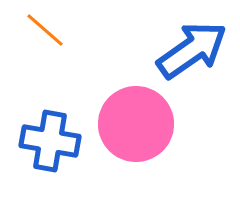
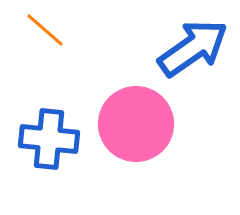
blue arrow: moved 1 px right, 2 px up
blue cross: moved 1 px left, 2 px up; rotated 4 degrees counterclockwise
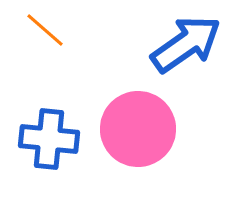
blue arrow: moved 7 px left, 4 px up
pink circle: moved 2 px right, 5 px down
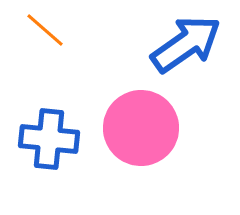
pink circle: moved 3 px right, 1 px up
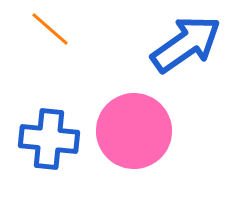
orange line: moved 5 px right, 1 px up
pink circle: moved 7 px left, 3 px down
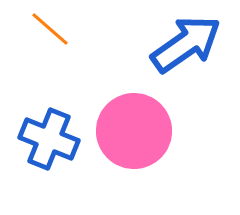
blue cross: rotated 16 degrees clockwise
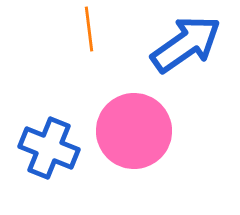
orange line: moved 39 px right; rotated 42 degrees clockwise
blue cross: moved 9 px down
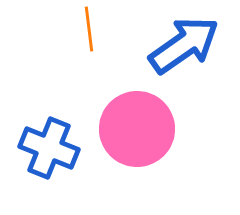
blue arrow: moved 2 px left, 1 px down
pink circle: moved 3 px right, 2 px up
